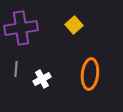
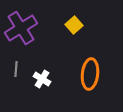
purple cross: rotated 24 degrees counterclockwise
white cross: rotated 30 degrees counterclockwise
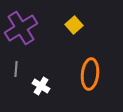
white cross: moved 1 px left, 7 px down
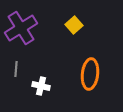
white cross: rotated 18 degrees counterclockwise
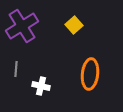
purple cross: moved 1 px right, 2 px up
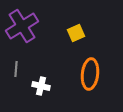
yellow square: moved 2 px right, 8 px down; rotated 18 degrees clockwise
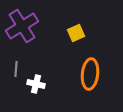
white cross: moved 5 px left, 2 px up
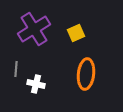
purple cross: moved 12 px right, 3 px down
orange ellipse: moved 4 px left
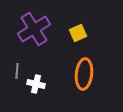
yellow square: moved 2 px right
gray line: moved 1 px right, 2 px down
orange ellipse: moved 2 px left
